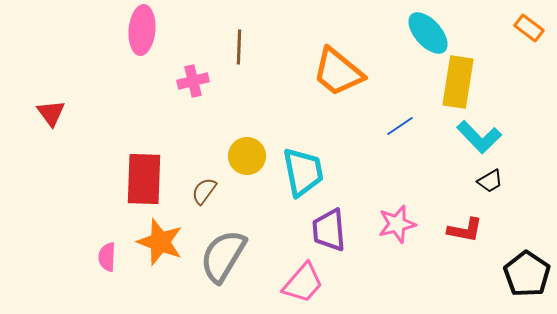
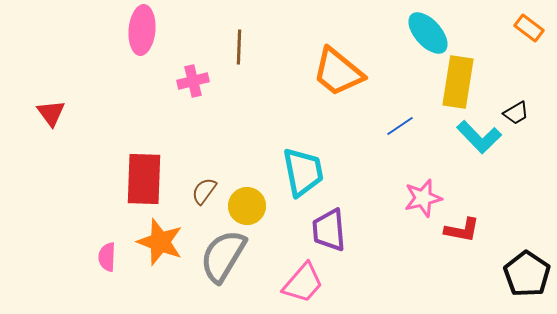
yellow circle: moved 50 px down
black trapezoid: moved 26 px right, 68 px up
pink star: moved 26 px right, 26 px up
red L-shape: moved 3 px left
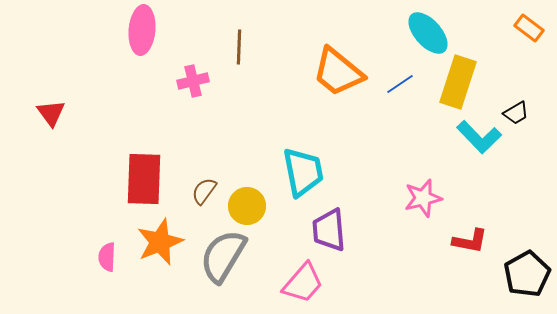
yellow rectangle: rotated 9 degrees clockwise
blue line: moved 42 px up
red L-shape: moved 8 px right, 11 px down
orange star: rotated 30 degrees clockwise
black pentagon: rotated 9 degrees clockwise
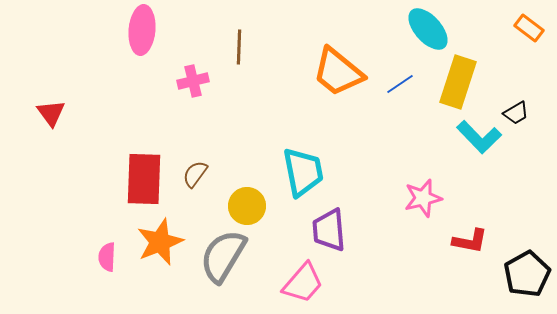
cyan ellipse: moved 4 px up
brown semicircle: moved 9 px left, 17 px up
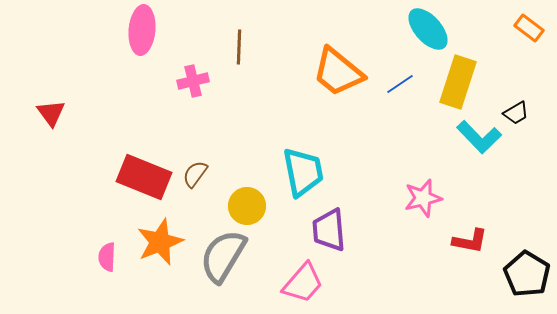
red rectangle: moved 2 px up; rotated 70 degrees counterclockwise
black pentagon: rotated 12 degrees counterclockwise
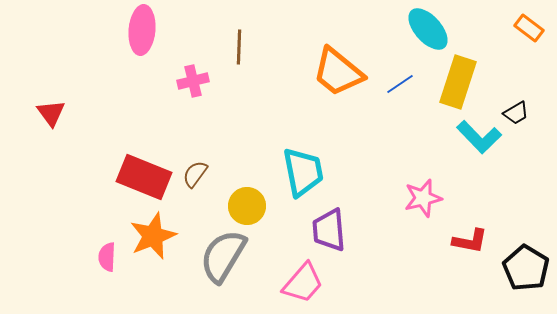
orange star: moved 7 px left, 6 px up
black pentagon: moved 1 px left, 6 px up
